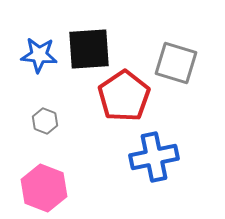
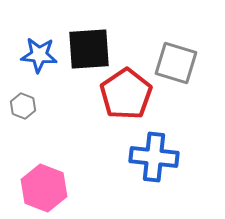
red pentagon: moved 2 px right, 2 px up
gray hexagon: moved 22 px left, 15 px up
blue cross: rotated 18 degrees clockwise
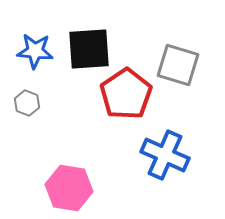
blue star: moved 4 px left, 4 px up
gray square: moved 2 px right, 2 px down
gray hexagon: moved 4 px right, 3 px up
blue cross: moved 11 px right, 2 px up; rotated 18 degrees clockwise
pink hexagon: moved 25 px right; rotated 12 degrees counterclockwise
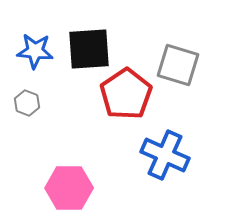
pink hexagon: rotated 9 degrees counterclockwise
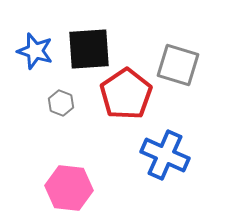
blue star: rotated 12 degrees clockwise
gray hexagon: moved 34 px right
pink hexagon: rotated 6 degrees clockwise
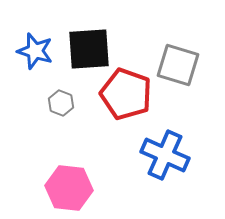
red pentagon: rotated 18 degrees counterclockwise
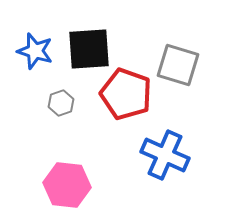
gray hexagon: rotated 20 degrees clockwise
pink hexagon: moved 2 px left, 3 px up
